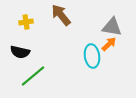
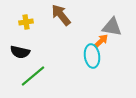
orange arrow: moved 8 px left, 3 px up
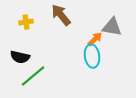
orange arrow: moved 6 px left, 2 px up
black semicircle: moved 5 px down
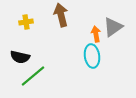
brown arrow: rotated 25 degrees clockwise
gray triangle: moved 1 px right; rotated 45 degrees counterclockwise
orange arrow: moved 1 px right, 5 px up; rotated 56 degrees counterclockwise
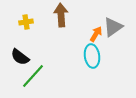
brown arrow: rotated 10 degrees clockwise
orange arrow: rotated 42 degrees clockwise
black semicircle: rotated 24 degrees clockwise
green line: rotated 8 degrees counterclockwise
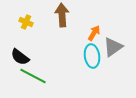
brown arrow: moved 1 px right
yellow cross: rotated 32 degrees clockwise
gray triangle: moved 20 px down
orange arrow: moved 2 px left, 1 px up
green line: rotated 76 degrees clockwise
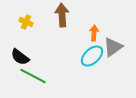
orange arrow: rotated 28 degrees counterclockwise
cyan ellipse: rotated 55 degrees clockwise
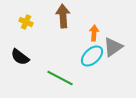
brown arrow: moved 1 px right, 1 px down
green line: moved 27 px right, 2 px down
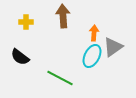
yellow cross: rotated 24 degrees counterclockwise
cyan ellipse: rotated 20 degrees counterclockwise
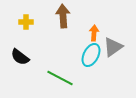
cyan ellipse: moved 1 px left, 1 px up
